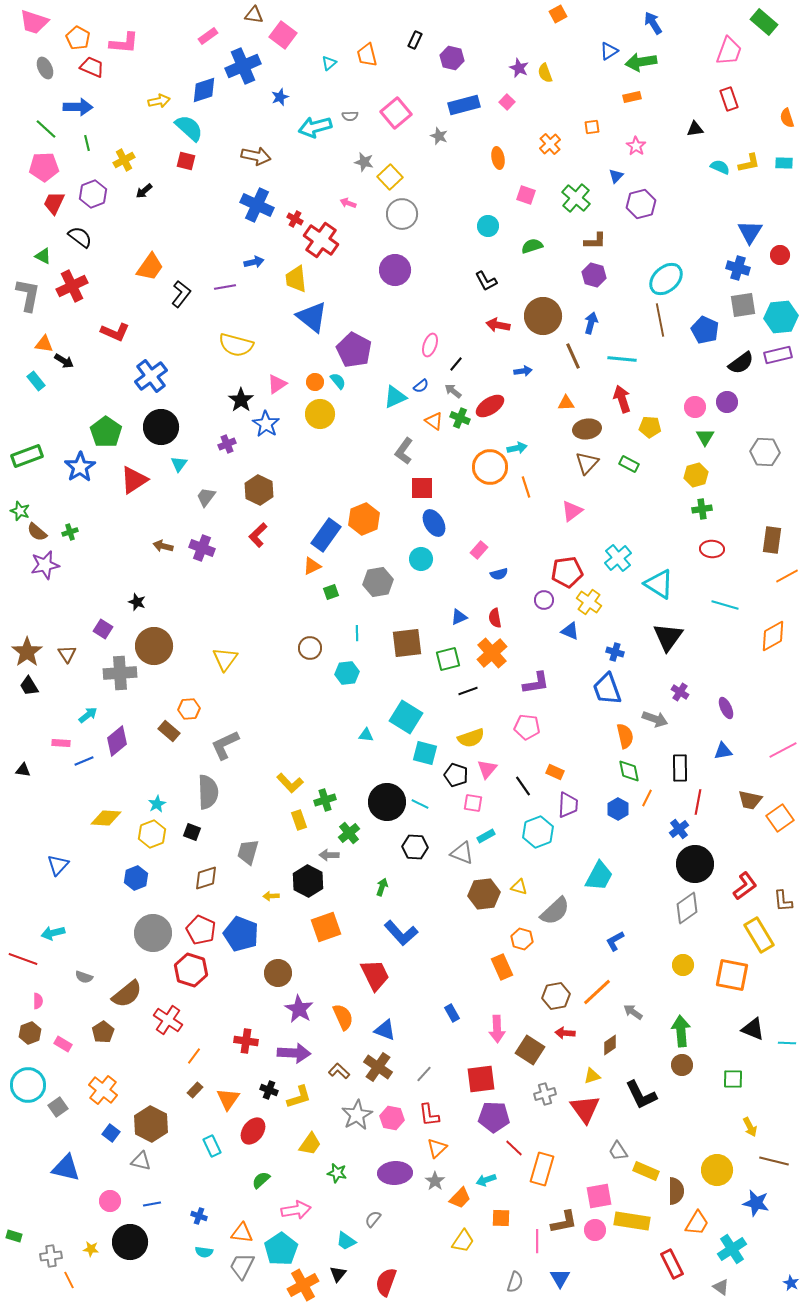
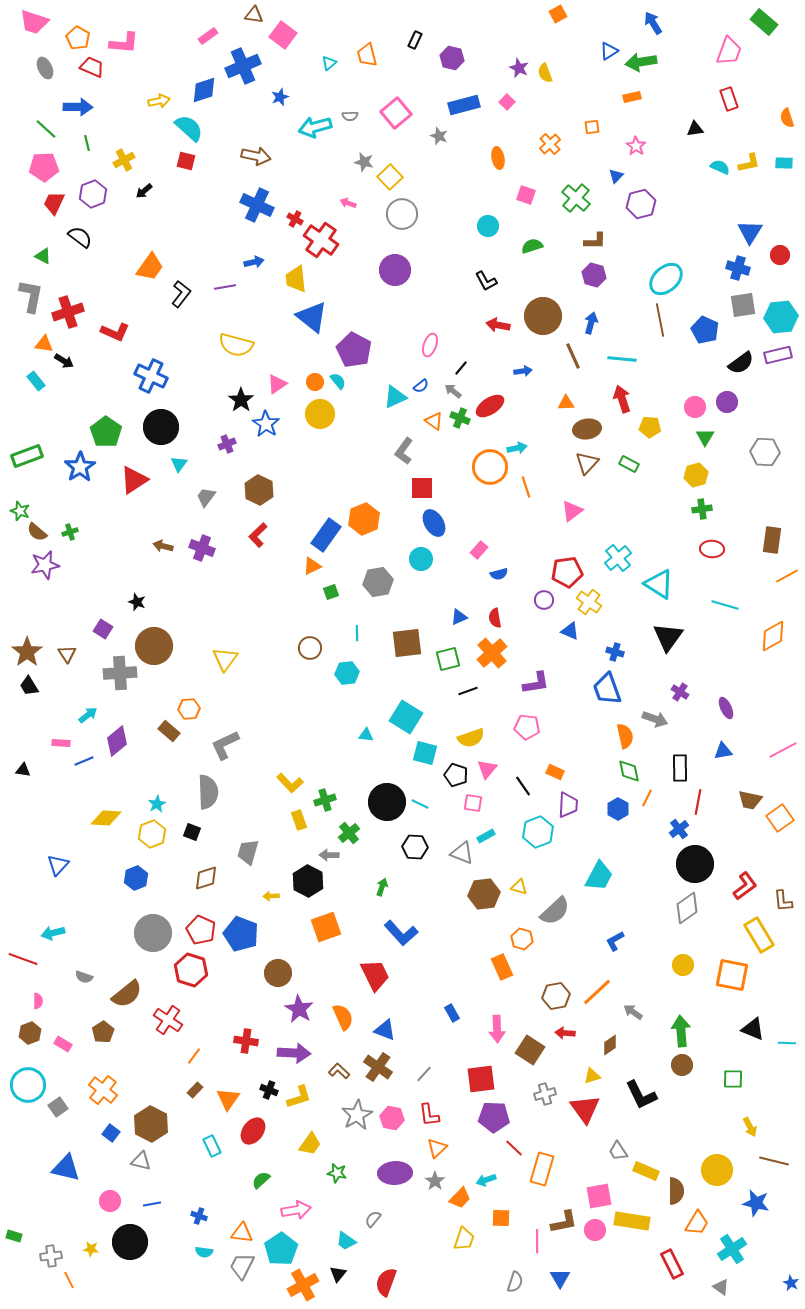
red cross at (72, 286): moved 4 px left, 26 px down; rotated 8 degrees clockwise
gray L-shape at (28, 295): moved 3 px right, 1 px down
black line at (456, 364): moved 5 px right, 4 px down
blue cross at (151, 376): rotated 28 degrees counterclockwise
yellow trapezoid at (463, 1241): moved 1 px right, 2 px up; rotated 15 degrees counterclockwise
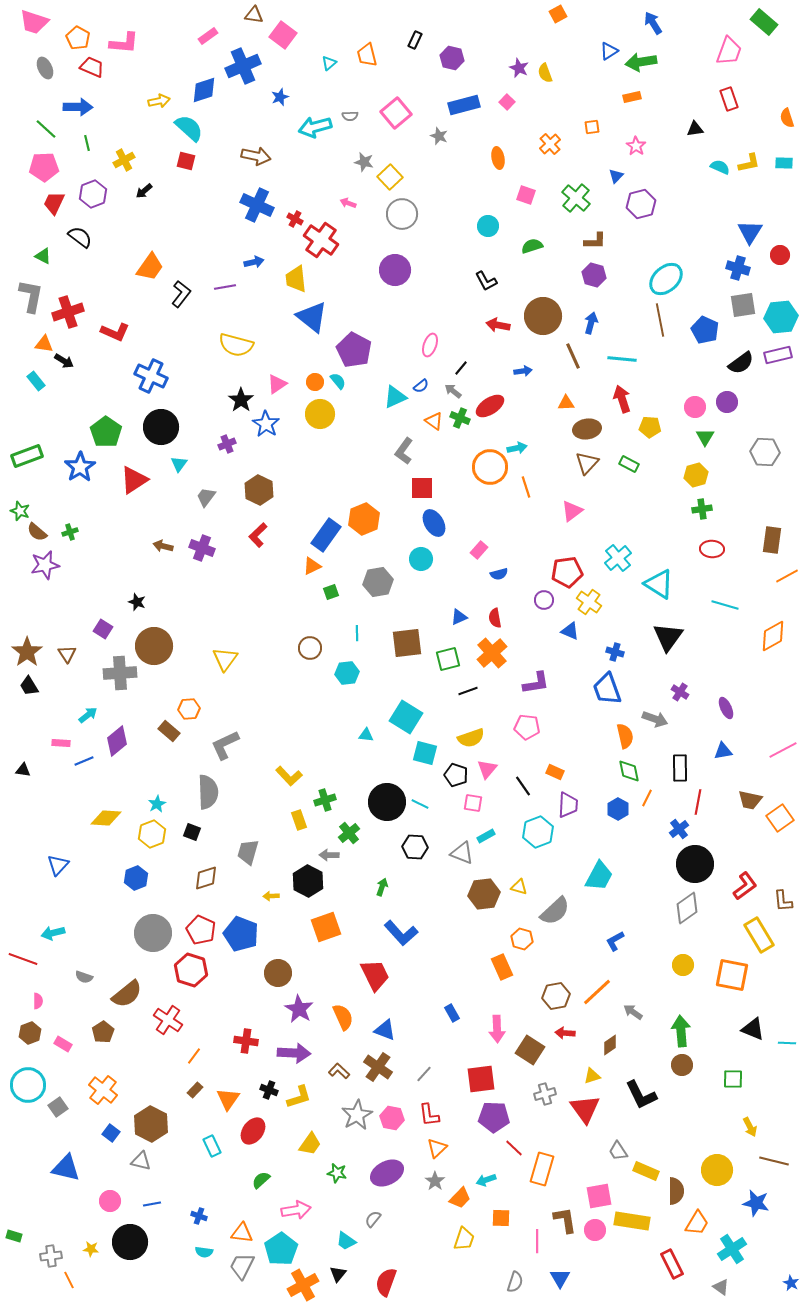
yellow L-shape at (290, 783): moved 1 px left, 7 px up
purple ellipse at (395, 1173): moved 8 px left; rotated 24 degrees counterclockwise
brown L-shape at (564, 1222): moved 1 px right, 2 px up; rotated 88 degrees counterclockwise
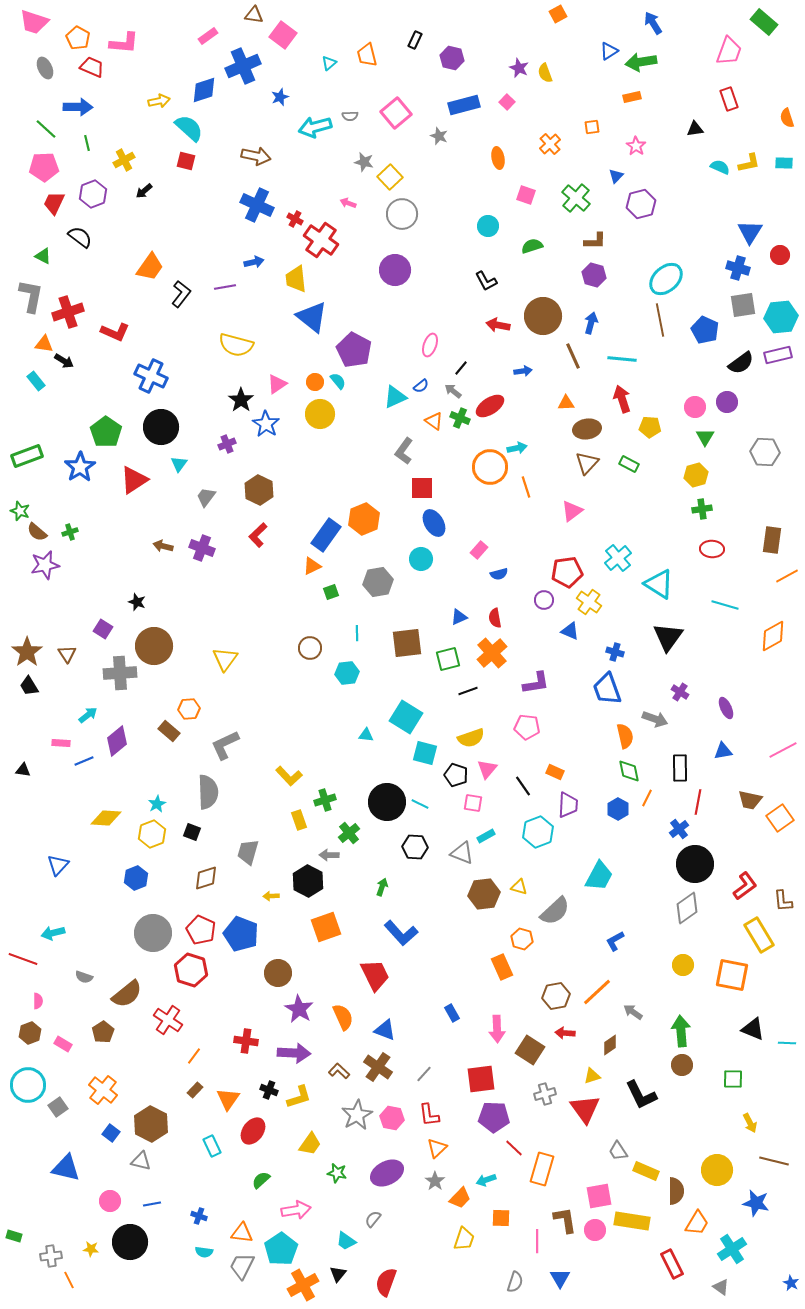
yellow arrow at (750, 1127): moved 4 px up
